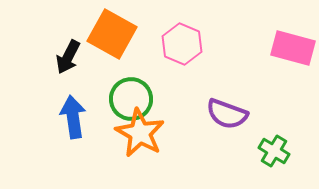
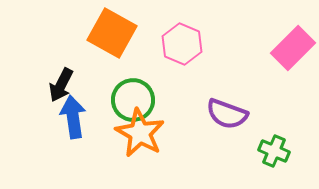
orange square: moved 1 px up
pink rectangle: rotated 60 degrees counterclockwise
black arrow: moved 7 px left, 28 px down
green circle: moved 2 px right, 1 px down
green cross: rotated 8 degrees counterclockwise
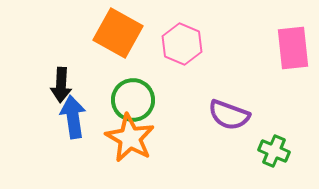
orange square: moved 6 px right
pink rectangle: rotated 51 degrees counterclockwise
black arrow: rotated 24 degrees counterclockwise
purple semicircle: moved 2 px right, 1 px down
orange star: moved 10 px left, 5 px down
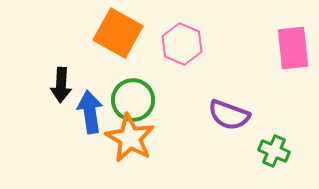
blue arrow: moved 17 px right, 5 px up
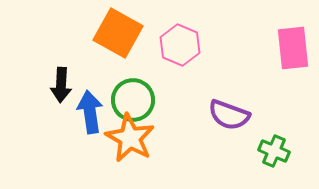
pink hexagon: moved 2 px left, 1 px down
